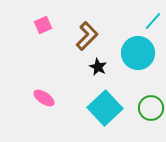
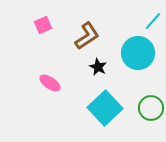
brown L-shape: rotated 12 degrees clockwise
pink ellipse: moved 6 px right, 15 px up
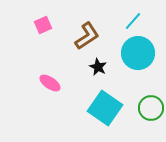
cyan line: moved 20 px left
cyan square: rotated 12 degrees counterclockwise
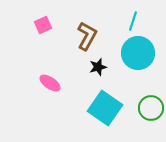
cyan line: rotated 24 degrees counterclockwise
brown L-shape: rotated 28 degrees counterclockwise
black star: rotated 30 degrees clockwise
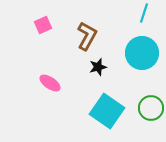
cyan line: moved 11 px right, 8 px up
cyan circle: moved 4 px right
cyan square: moved 2 px right, 3 px down
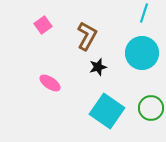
pink square: rotated 12 degrees counterclockwise
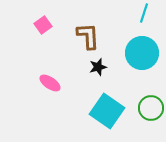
brown L-shape: moved 1 px right; rotated 32 degrees counterclockwise
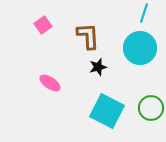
cyan circle: moved 2 px left, 5 px up
cyan square: rotated 8 degrees counterclockwise
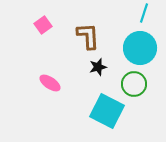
green circle: moved 17 px left, 24 px up
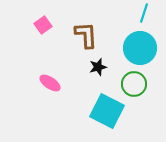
brown L-shape: moved 2 px left, 1 px up
